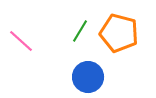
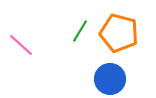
pink line: moved 4 px down
blue circle: moved 22 px right, 2 px down
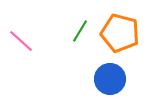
orange pentagon: moved 1 px right
pink line: moved 4 px up
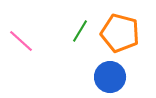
blue circle: moved 2 px up
